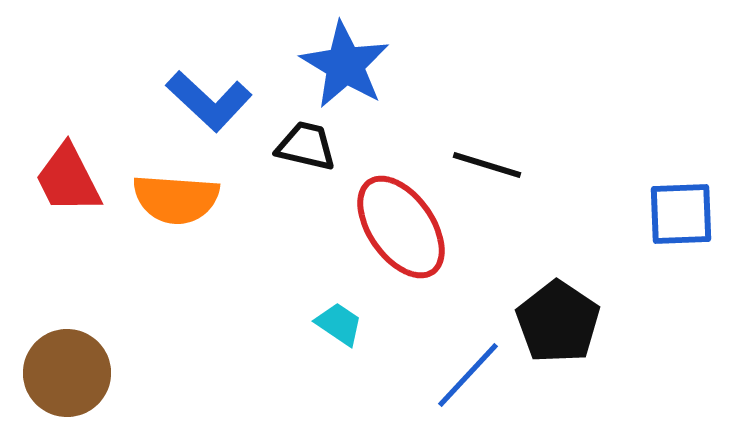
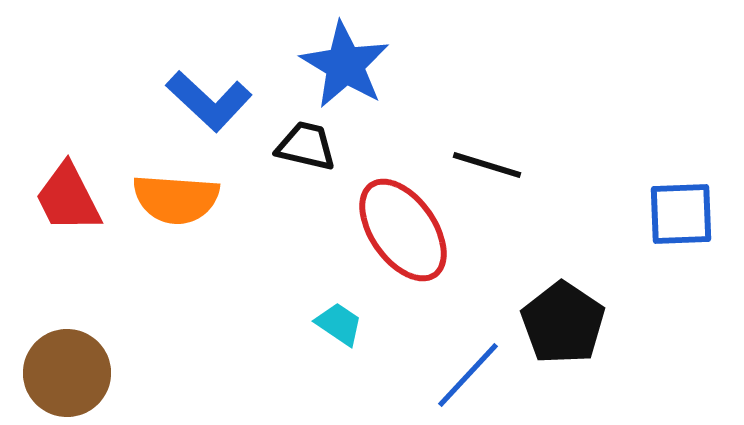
red trapezoid: moved 19 px down
red ellipse: moved 2 px right, 3 px down
black pentagon: moved 5 px right, 1 px down
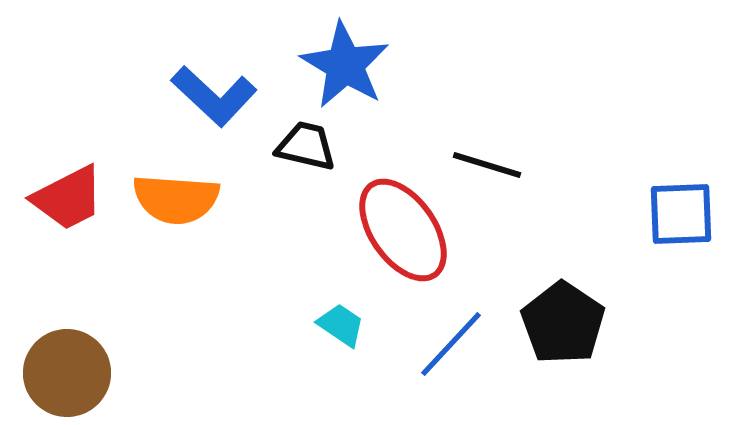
blue L-shape: moved 5 px right, 5 px up
red trapezoid: rotated 90 degrees counterclockwise
cyan trapezoid: moved 2 px right, 1 px down
blue line: moved 17 px left, 31 px up
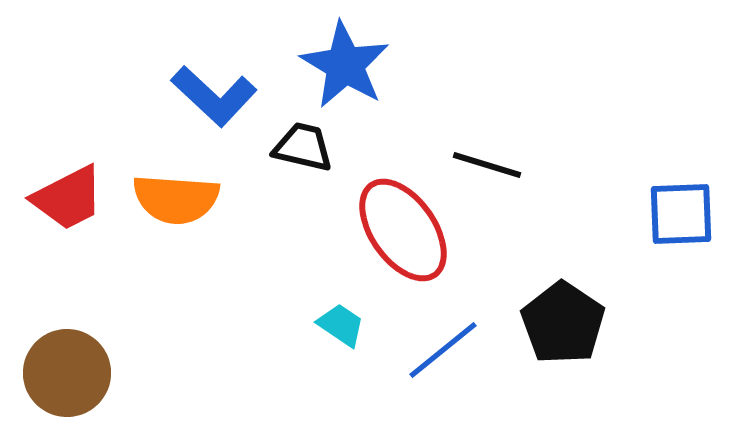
black trapezoid: moved 3 px left, 1 px down
blue line: moved 8 px left, 6 px down; rotated 8 degrees clockwise
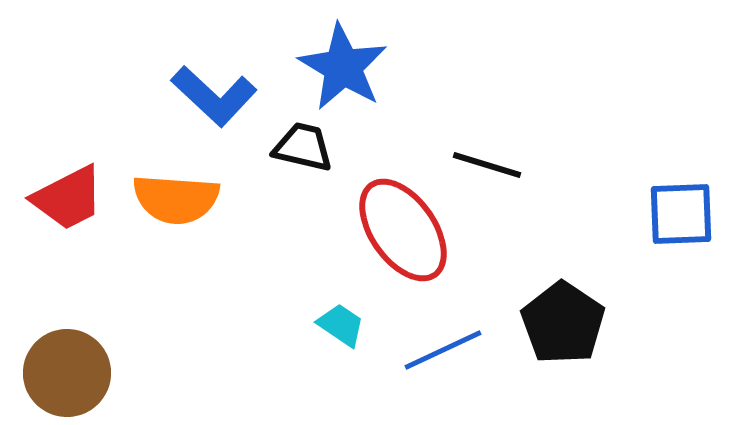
blue star: moved 2 px left, 2 px down
blue line: rotated 14 degrees clockwise
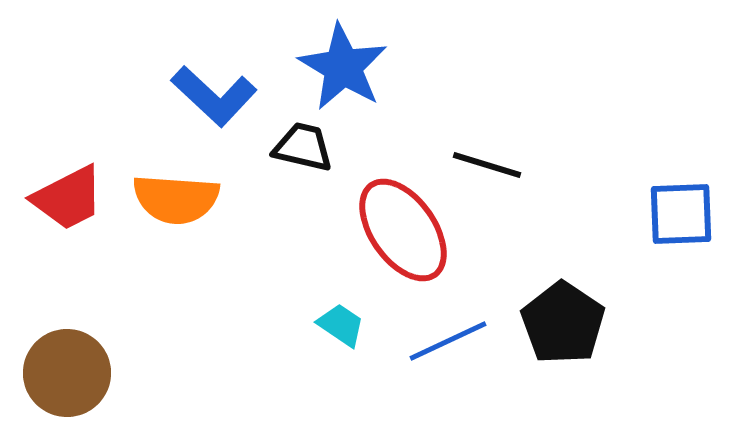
blue line: moved 5 px right, 9 px up
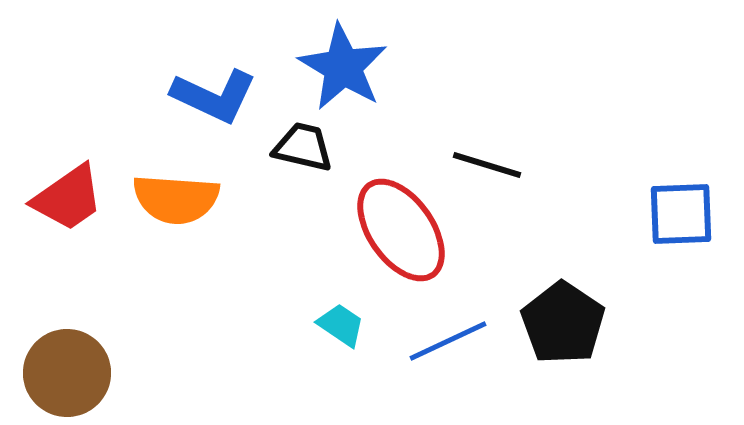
blue L-shape: rotated 18 degrees counterclockwise
red trapezoid: rotated 8 degrees counterclockwise
red ellipse: moved 2 px left
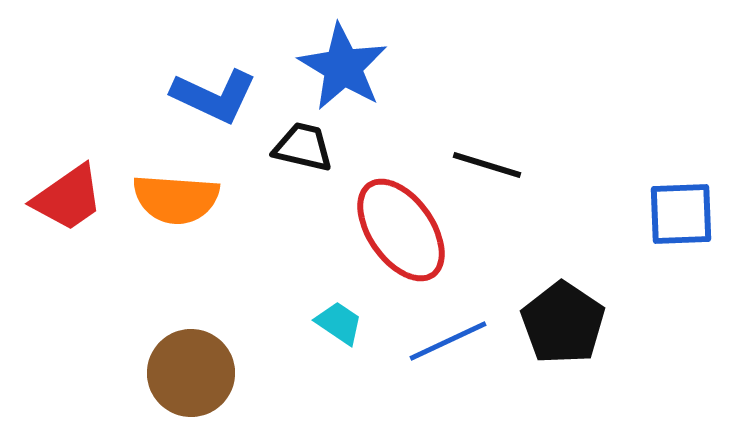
cyan trapezoid: moved 2 px left, 2 px up
brown circle: moved 124 px right
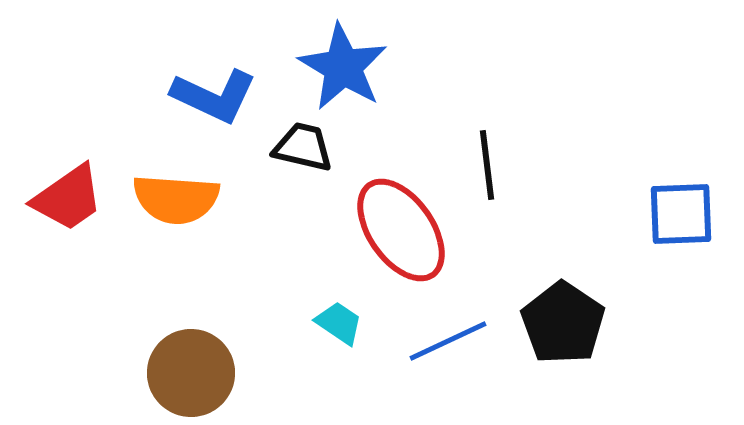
black line: rotated 66 degrees clockwise
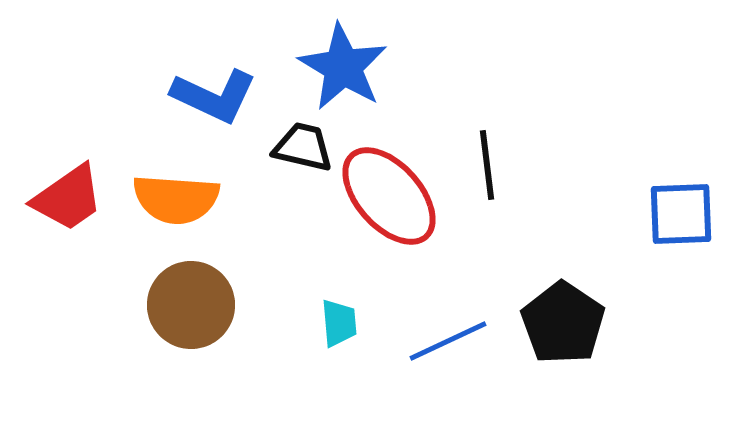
red ellipse: moved 12 px left, 34 px up; rotated 7 degrees counterclockwise
cyan trapezoid: rotated 51 degrees clockwise
brown circle: moved 68 px up
